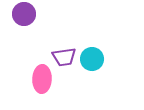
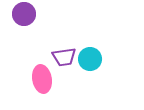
cyan circle: moved 2 px left
pink ellipse: rotated 12 degrees counterclockwise
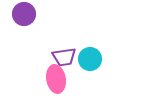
pink ellipse: moved 14 px right
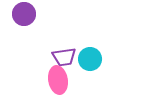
pink ellipse: moved 2 px right, 1 px down
